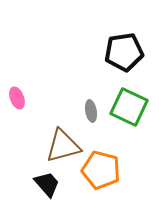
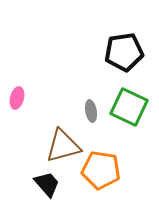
pink ellipse: rotated 35 degrees clockwise
orange pentagon: rotated 6 degrees counterclockwise
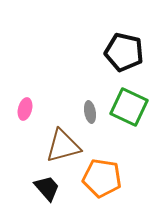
black pentagon: rotated 21 degrees clockwise
pink ellipse: moved 8 px right, 11 px down
gray ellipse: moved 1 px left, 1 px down
orange pentagon: moved 1 px right, 8 px down
black trapezoid: moved 4 px down
